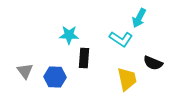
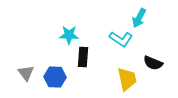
black rectangle: moved 1 px left, 1 px up
gray triangle: moved 1 px right, 2 px down
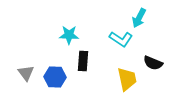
black rectangle: moved 4 px down
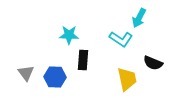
black rectangle: moved 1 px up
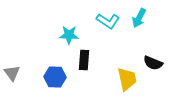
cyan L-shape: moved 13 px left, 18 px up
black rectangle: moved 1 px right
gray triangle: moved 14 px left
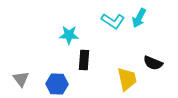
cyan L-shape: moved 5 px right
gray triangle: moved 9 px right, 6 px down
blue hexagon: moved 2 px right, 7 px down
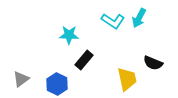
black rectangle: rotated 36 degrees clockwise
gray triangle: rotated 30 degrees clockwise
blue hexagon: rotated 25 degrees clockwise
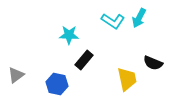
gray triangle: moved 5 px left, 4 px up
blue hexagon: rotated 15 degrees counterclockwise
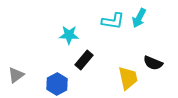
cyan L-shape: rotated 25 degrees counterclockwise
yellow trapezoid: moved 1 px right, 1 px up
blue hexagon: rotated 20 degrees clockwise
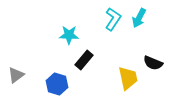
cyan L-shape: moved 2 px up; rotated 65 degrees counterclockwise
blue hexagon: rotated 15 degrees counterclockwise
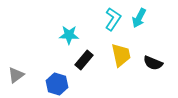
yellow trapezoid: moved 7 px left, 23 px up
